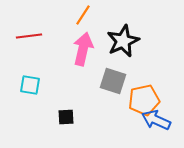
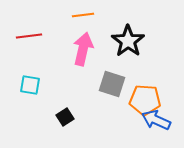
orange line: rotated 50 degrees clockwise
black star: moved 5 px right; rotated 12 degrees counterclockwise
gray square: moved 1 px left, 3 px down
orange pentagon: moved 1 px right; rotated 16 degrees clockwise
black square: moved 1 px left; rotated 30 degrees counterclockwise
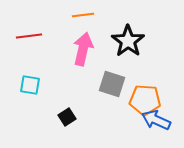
black square: moved 2 px right
